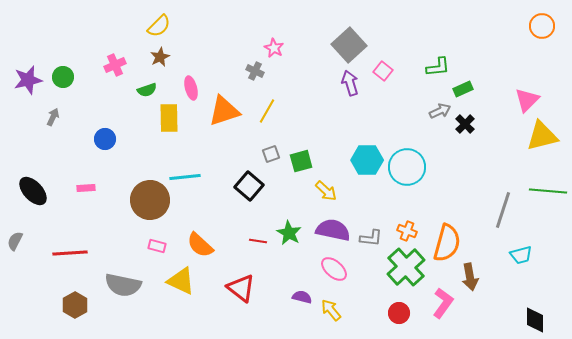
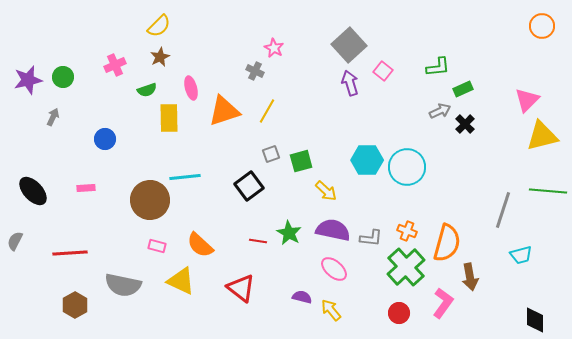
black square at (249, 186): rotated 12 degrees clockwise
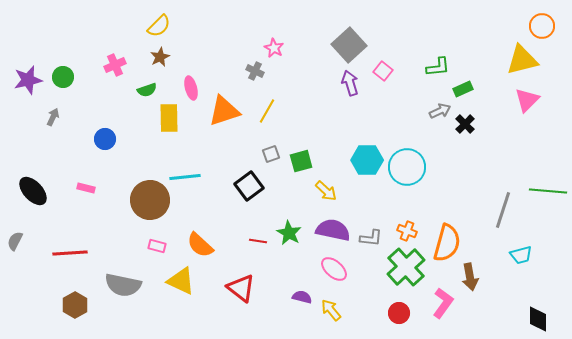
yellow triangle at (542, 136): moved 20 px left, 76 px up
pink rectangle at (86, 188): rotated 18 degrees clockwise
black diamond at (535, 320): moved 3 px right, 1 px up
